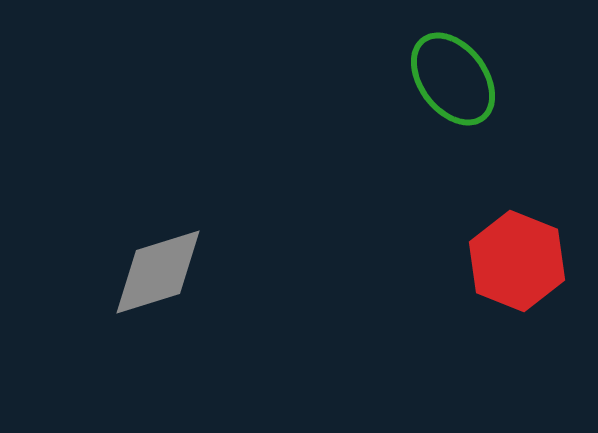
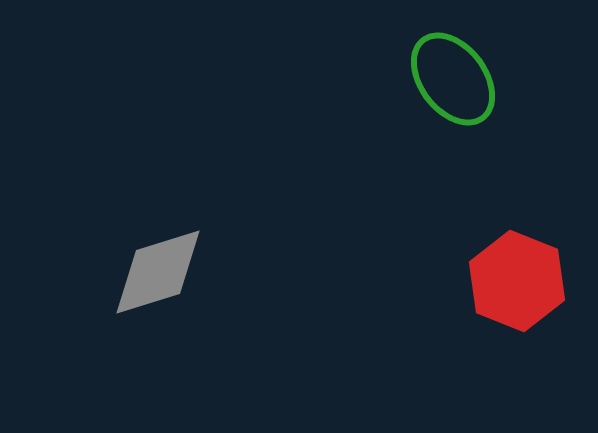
red hexagon: moved 20 px down
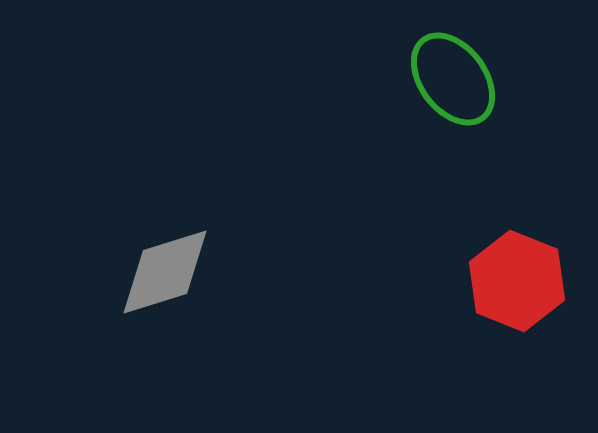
gray diamond: moved 7 px right
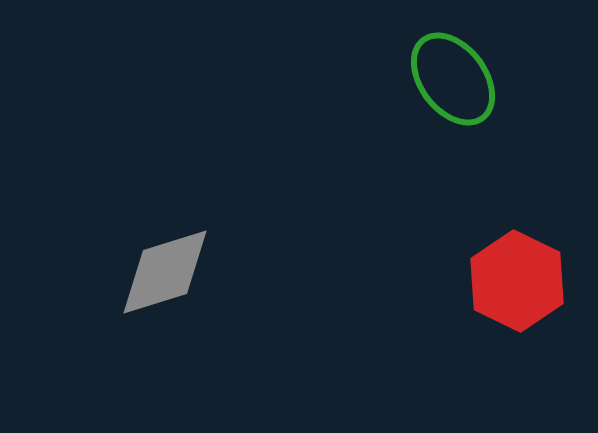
red hexagon: rotated 4 degrees clockwise
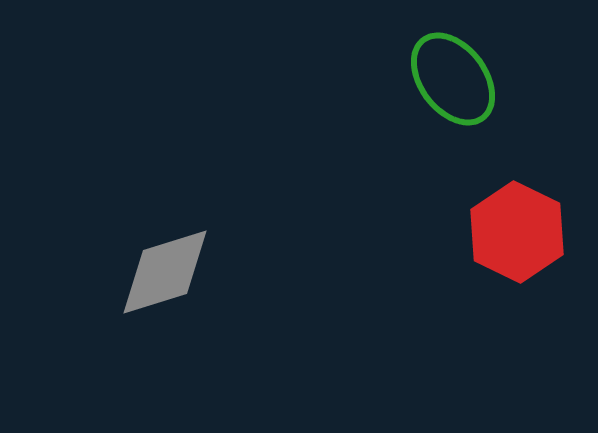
red hexagon: moved 49 px up
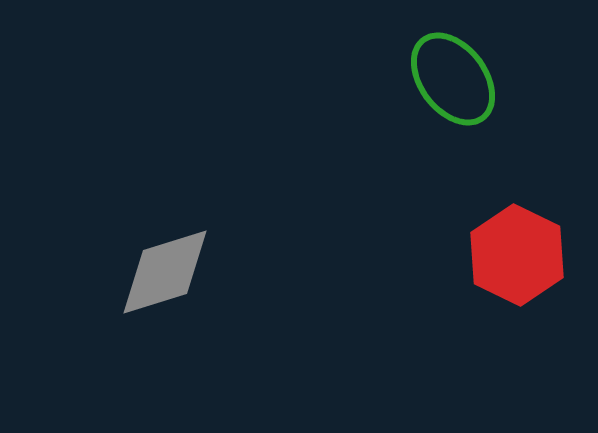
red hexagon: moved 23 px down
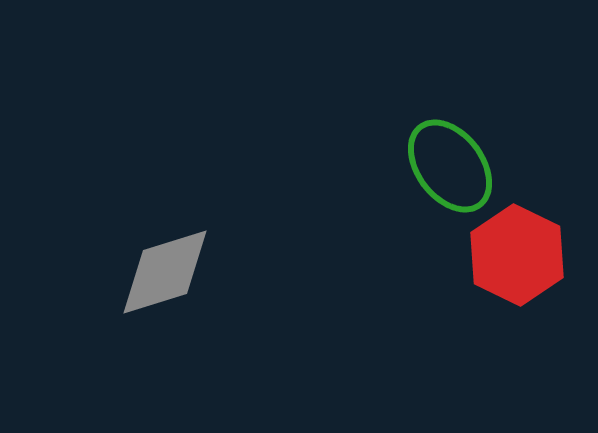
green ellipse: moved 3 px left, 87 px down
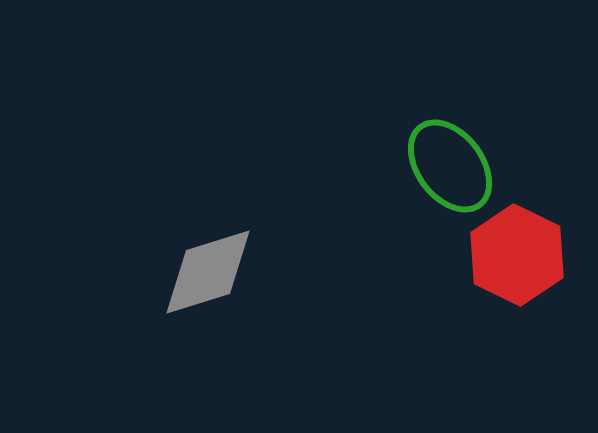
gray diamond: moved 43 px right
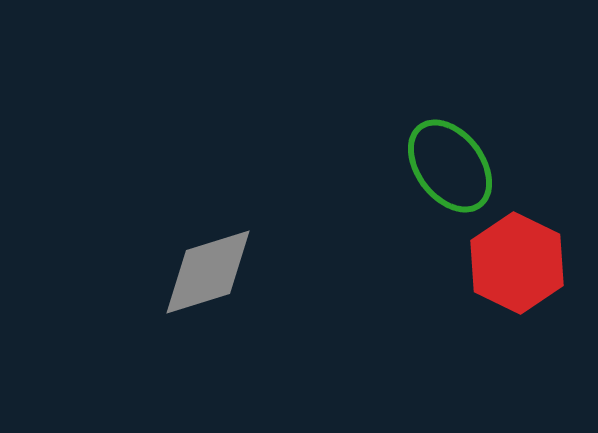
red hexagon: moved 8 px down
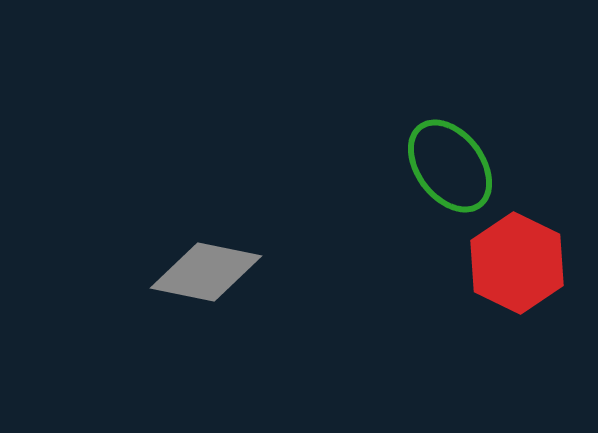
gray diamond: moved 2 px left; rotated 29 degrees clockwise
